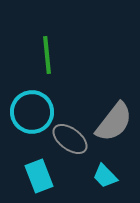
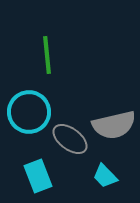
cyan circle: moved 3 px left
gray semicircle: moved 3 px down; rotated 39 degrees clockwise
cyan rectangle: moved 1 px left
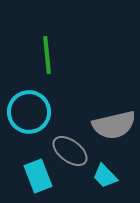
gray ellipse: moved 12 px down
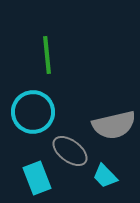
cyan circle: moved 4 px right
cyan rectangle: moved 1 px left, 2 px down
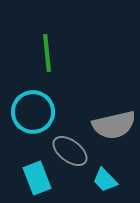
green line: moved 2 px up
cyan trapezoid: moved 4 px down
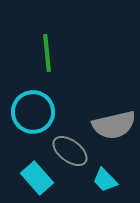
cyan rectangle: rotated 20 degrees counterclockwise
